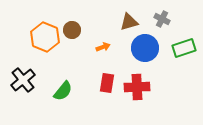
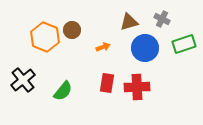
green rectangle: moved 4 px up
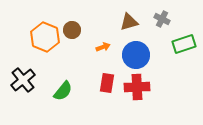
blue circle: moved 9 px left, 7 px down
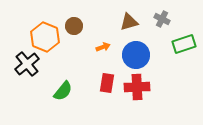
brown circle: moved 2 px right, 4 px up
black cross: moved 4 px right, 16 px up
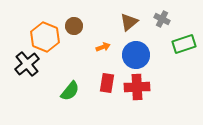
brown triangle: rotated 24 degrees counterclockwise
green semicircle: moved 7 px right
